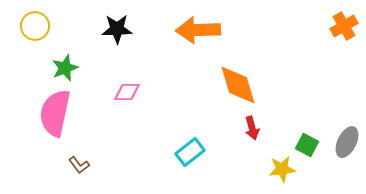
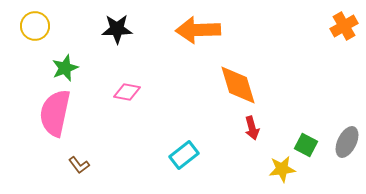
pink diamond: rotated 12 degrees clockwise
green square: moved 1 px left
cyan rectangle: moved 6 px left, 3 px down
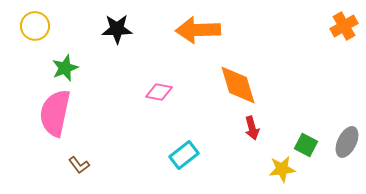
pink diamond: moved 32 px right
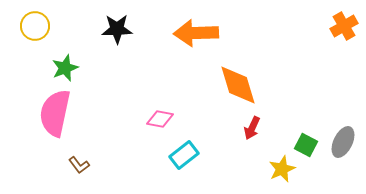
orange arrow: moved 2 px left, 3 px down
pink diamond: moved 1 px right, 27 px down
red arrow: rotated 40 degrees clockwise
gray ellipse: moved 4 px left
yellow star: rotated 16 degrees counterclockwise
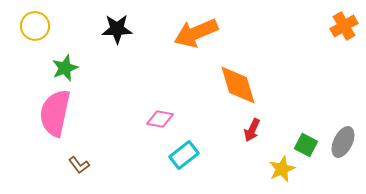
orange arrow: rotated 21 degrees counterclockwise
red arrow: moved 2 px down
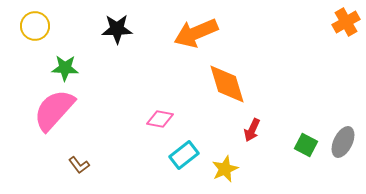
orange cross: moved 2 px right, 4 px up
green star: rotated 24 degrees clockwise
orange diamond: moved 11 px left, 1 px up
pink semicircle: moved 1 px left, 3 px up; rotated 30 degrees clockwise
yellow star: moved 57 px left
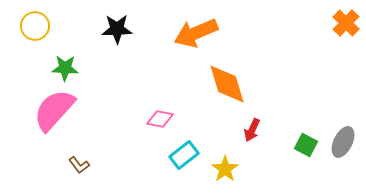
orange cross: moved 1 px down; rotated 16 degrees counterclockwise
yellow star: rotated 12 degrees counterclockwise
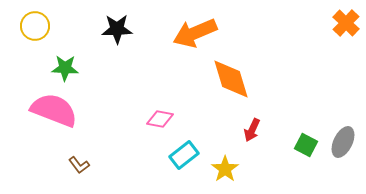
orange arrow: moved 1 px left
orange diamond: moved 4 px right, 5 px up
pink semicircle: rotated 69 degrees clockwise
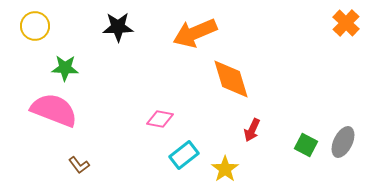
black star: moved 1 px right, 2 px up
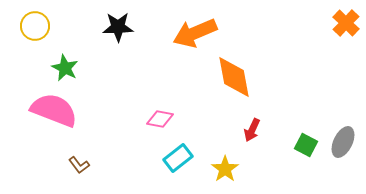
green star: rotated 24 degrees clockwise
orange diamond: moved 3 px right, 2 px up; rotated 6 degrees clockwise
cyan rectangle: moved 6 px left, 3 px down
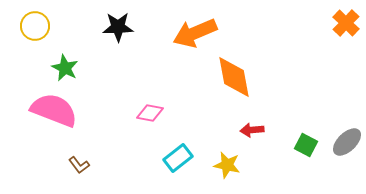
pink diamond: moved 10 px left, 6 px up
red arrow: rotated 60 degrees clockwise
gray ellipse: moved 4 px right; rotated 20 degrees clockwise
yellow star: moved 2 px right, 4 px up; rotated 24 degrees counterclockwise
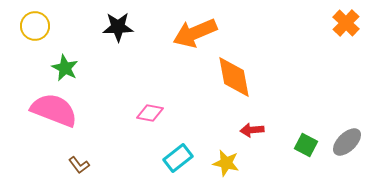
yellow star: moved 1 px left, 2 px up
